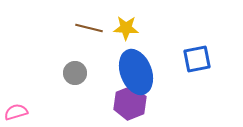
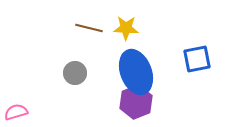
purple hexagon: moved 6 px right, 1 px up
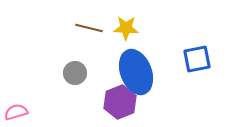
purple hexagon: moved 16 px left
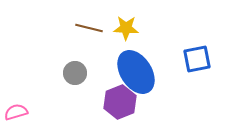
blue ellipse: rotated 12 degrees counterclockwise
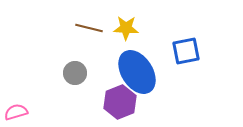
blue square: moved 11 px left, 8 px up
blue ellipse: moved 1 px right
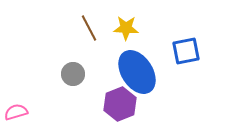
brown line: rotated 48 degrees clockwise
gray circle: moved 2 px left, 1 px down
purple hexagon: moved 2 px down
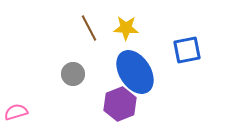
blue square: moved 1 px right, 1 px up
blue ellipse: moved 2 px left
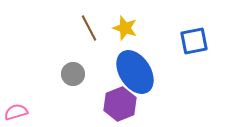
yellow star: moved 1 px left; rotated 15 degrees clockwise
blue square: moved 7 px right, 9 px up
